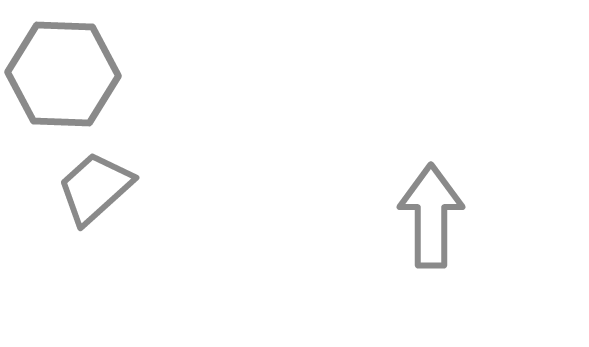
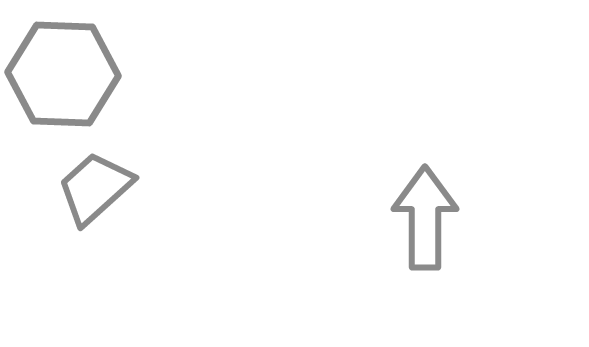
gray arrow: moved 6 px left, 2 px down
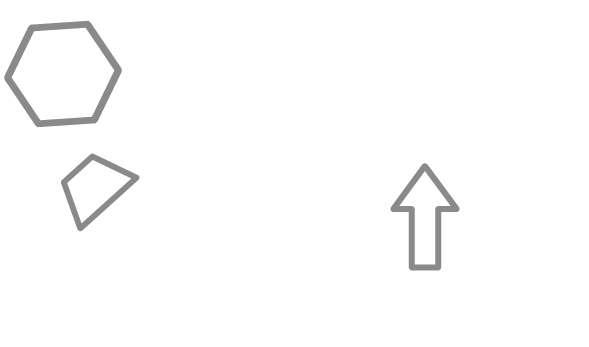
gray hexagon: rotated 6 degrees counterclockwise
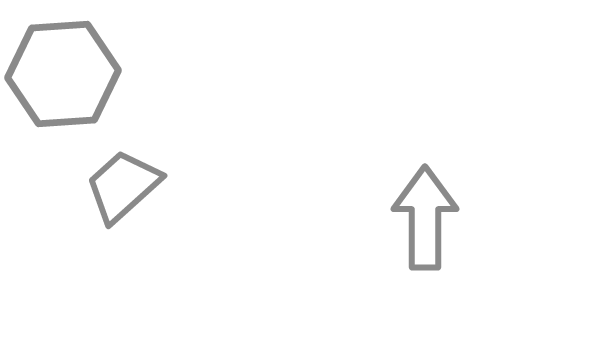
gray trapezoid: moved 28 px right, 2 px up
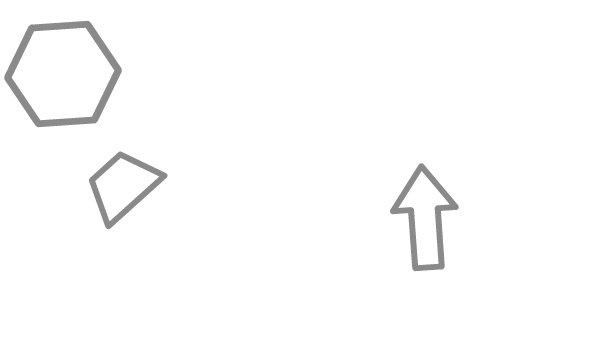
gray arrow: rotated 4 degrees counterclockwise
